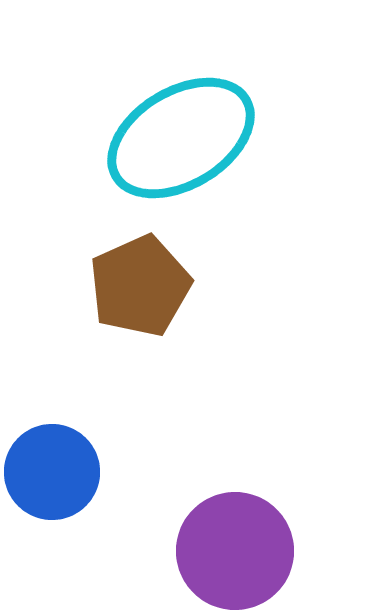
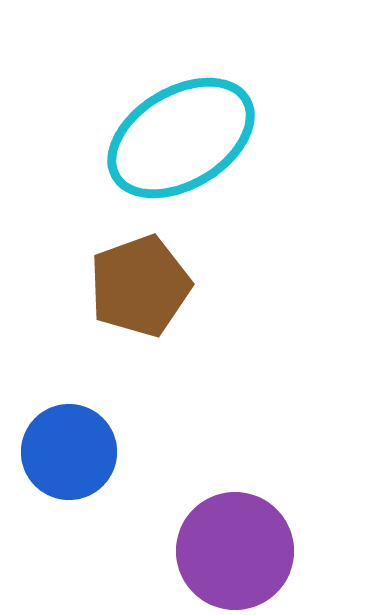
brown pentagon: rotated 4 degrees clockwise
blue circle: moved 17 px right, 20 px up
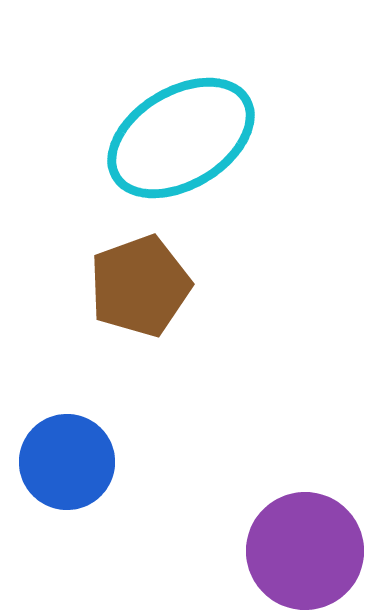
blue circle: moved 2 px left, 10 px down
purple circle: moved 70 px right
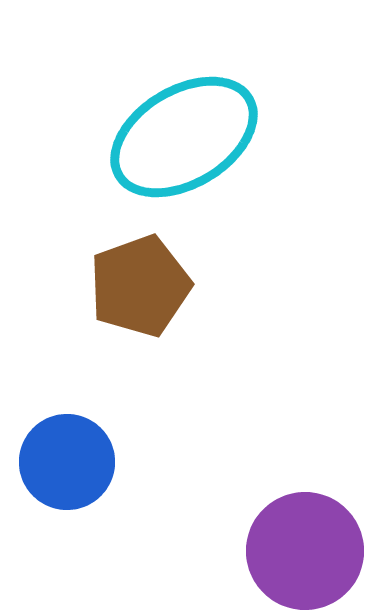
cyan ellipse: moved 3 px right, 1 px up
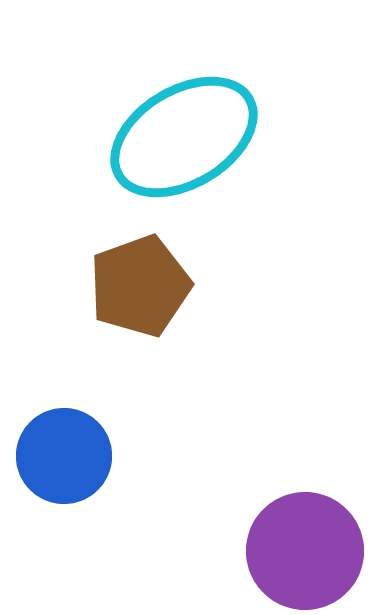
blue circle: moved 3 px left, 6 px up
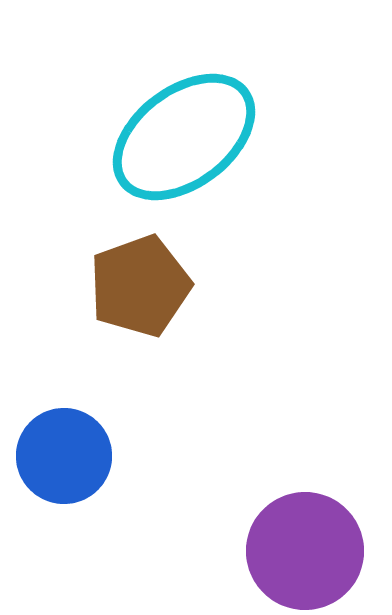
cyan ellipse: rotated 6 degrees counterclockwise
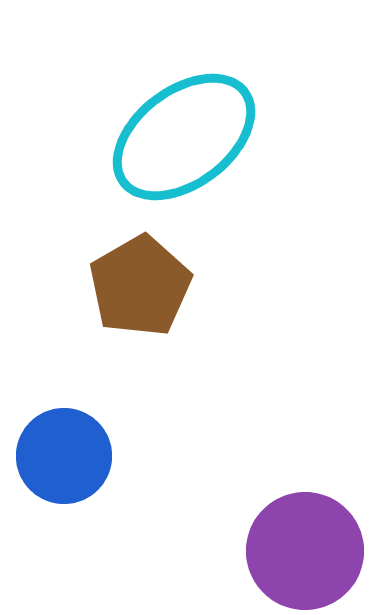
brown pentagon: rotated 10 degrees counterclockwise
